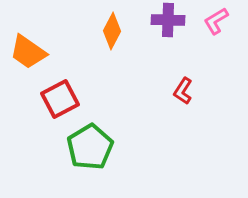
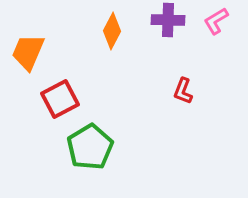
orange trapezoid: rotated 78 degrees clockwise
red L-shape: rotated 12 degrees counterclockwise
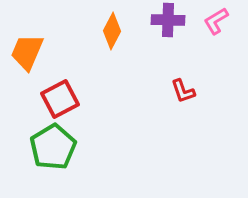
orange trapezoid: moved 1 px left
red L-shape: rotated 40 degrees counterclockwise
green pentagon: moved 37 px left
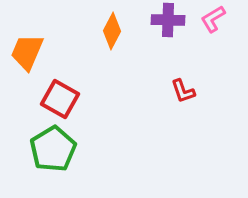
pink L-shape: moved 3 px left, 2 px up
red square: rotated 33 degrees counterclockwise
green pentagon: moved 2 px down
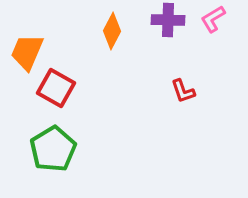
red square: moved 4 px left, 11 px up
